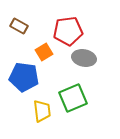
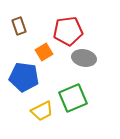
brown rectangle: rotated 42 degrees clockwise
yellow trapezoid: rotated 70 degrees clockwise
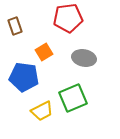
brown rectangle: moved 4 px left
red pentagon: moved 13 px up
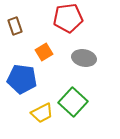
blue pentagon: moved 2 px left, 2 px down
green square: moved 4 px down; rotated 24 degrees counterclockwise
yellow trapezoid: moved 2 px down
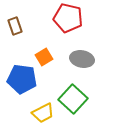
red pentagon: rotated 20 degrees clockwise
orange square: moved 5 px down
gray ellipse: moved 2 px left, 1 px down
green square: moved 3 px up
yellow trapezoid: moved 1 px right
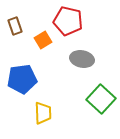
red pentagon: moved 3 px down
orange square: moved 1 px left, 17 px up
blue pentagon: rotated 16 degrees counterclockwise
green square: moved 28 px right
yellow trapezoid: rotated 65 degrees counterclockwise
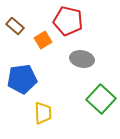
brown rectangle: rotated 30 degrees counterclockwise
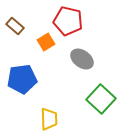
orange square: moved 3 px right, 2 px down
gray ellipse: rotated 25 degrees clockwise
yellow trapezoid: moved 6 px right, 6 px down
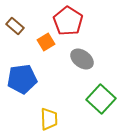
red pentagon: rotated 20 degrees clockwise
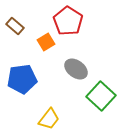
gray ellipse: moved 6 px left, 10 px down
green square: moved 3 px up
yellow trapezoid: rotated 40 degrees clockwise
